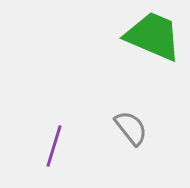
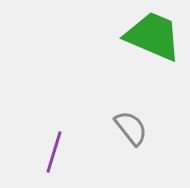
purple line: moved 6 px down
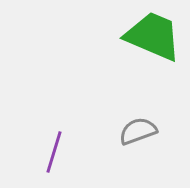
gray semicircle: moved 7 px right, 3 px down; rotated 72 degrees counterclockwise
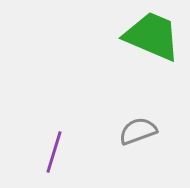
green trapezoid: moved 1 px left
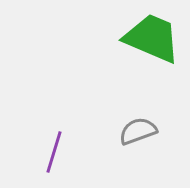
green trapezoid: moved 2 px down
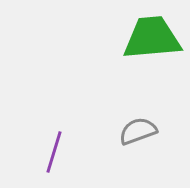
green trapezoid: rotated 28 degrees counterclockwise
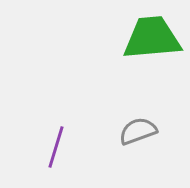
purple line: moved 2 px right, 5 px up
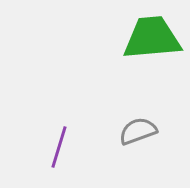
purple line: moved 3 px right
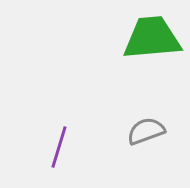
gray semicircle: moved 8 px right
